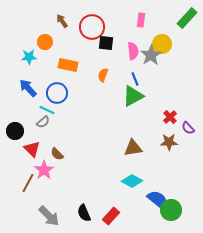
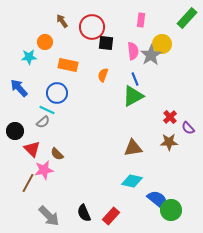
blue arrow: moved 9 px left
pink star: rotated 24 degrees clockwise
cyan diamond: rotated 15 degrees counterclockwise
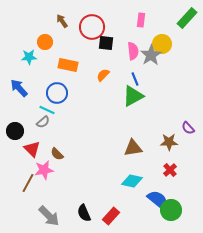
orange semicircle: rotated 24 degrees clockwise
red cross: moved 53 px down
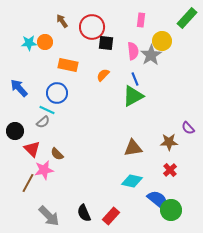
yellow circle: moved 3 px up
cyan star: moved 14 px up
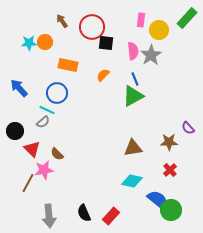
yellow circle: moved 3 px left, 11 px up
gray arrow: rotated 40 degrees clockwise
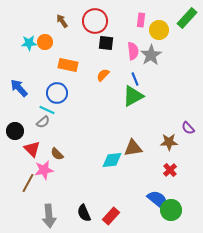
red circle: moved 3 px right, 6 px up
cyan diamond: moved 20 px left, 21 px up; rotated 20 degrees counterclockwise
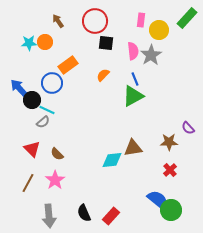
brown arrow: moved 4 px left
orange rectangle: rotated 48 degrees counterclockwise
blue circle: moved 5 px left, 10 px up
black circle: moved 17 px right, 31 px up
pink star: moved 11 px right, 10 px down; rotated 24 degrees counterclockwise
